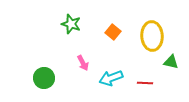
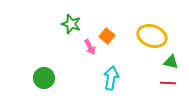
orange square: moved 6 px left, 4 px down
yellow ellipse: rotated 68 degrees counterclockwise
pink arrow: moved 7 px right, 16 px up
cyan arrow: rotated 120 degrees clockwise
red line: moved 23 px right
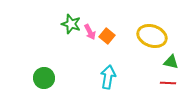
pink arrow: moved 15 px up
cyan arrow: moved 3 px left, 1 px up
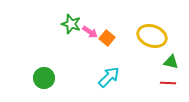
pink arrow: rotated 28 degrees counterclockwise
orange square: moved 2 px down
cyan arrow: moved 1 px right; rotated 35 degrees clockwise
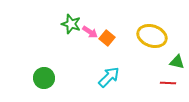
green triangle: moved 6 px right
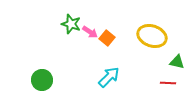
green circle: moved 2 px left, 2 px down
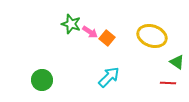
green triangle: rotated 21 degrees clockwise
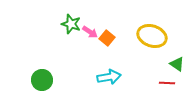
green triangle: moved 2 px down
cyan arrow: rotated 35 degrees clockwise
red line: moved 1 px left
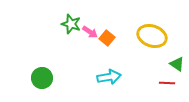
green circle: moved 2 px up
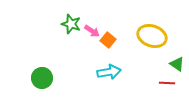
pink arrow: moved 2 px right, 1 px up
orange square: moved 1 px right, 2 px down
cyan arrow: moved 5 px up
